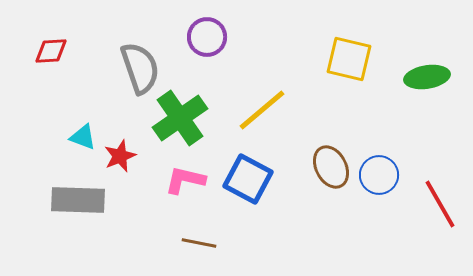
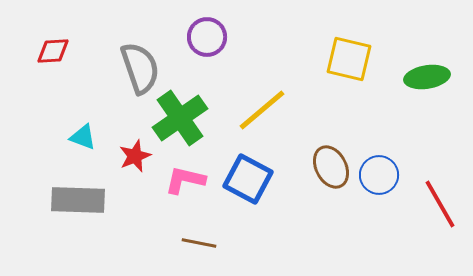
red diamond: moved 2 px right
red star: moved 15 px right
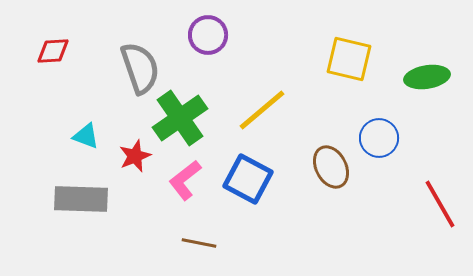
purple circle: moved 1 px right, 2 px up
cyan triangle: moved 3 px right, 1 px up
blue circle: moved 37 px up
pink L-shape: rotated 51 degrees counterclockwise
gray rectangle: moved 3 px right, 1 px up
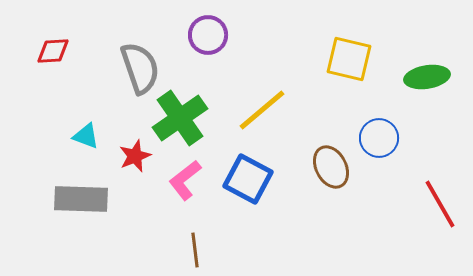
brown line: moved 4 px left, 7 px down; rotated 72 degrees clockwise
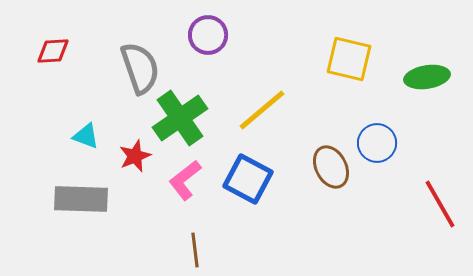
blue circle: moved 2 px left, 5 px down
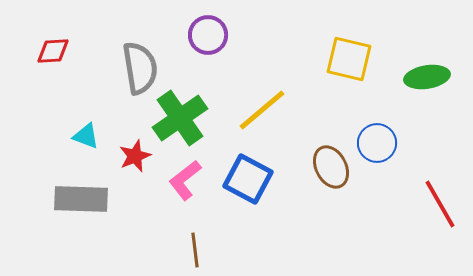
gray semicircle: rotated 10 degrees clockwise
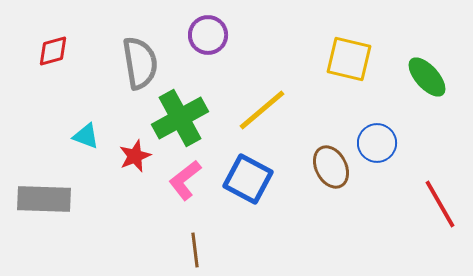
red diamond: rotated 12 degrees counterclockwise
gray semicircle: moved 5 px up
green ellipse: rotated 57 degrees clockwise
green cross: rotated 6 degrees clockwise
gray rectangle: moved 37 px left
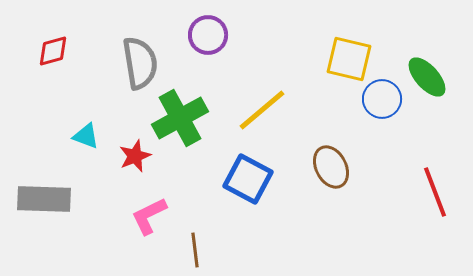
blue circle: moved 5 px right, 44 px up
pink L-shape: moved 36 px left, 36 px down; rotated 12 degrees clockwise
red line: moved 5 px left, 12 px up; rotated 9 degrees clockwise
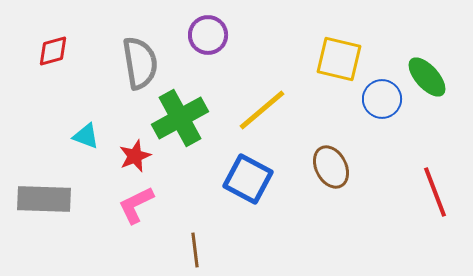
yellow square: moved 10 px left
pink L-shape: moved 13 px left, 11 px up
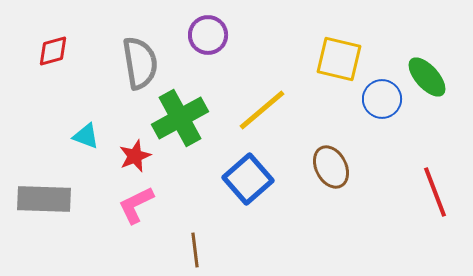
blue square: rotated 21 degrees clockwise
